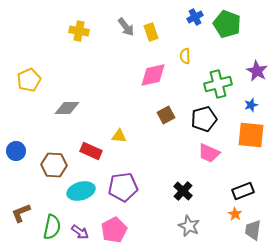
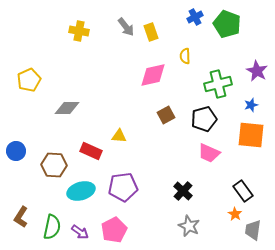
black rectangle: rotated 75 degrees clockwise
brown L-shape: moved 4 px down; rotated 35 degrees counterclockwise
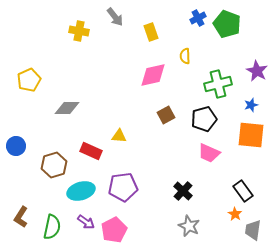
blue cross: moved 3 px right, 1 px down
gray arrow: moved 11 px left, 10 px up
blue circle: moved 5 px up
brown hexagon: rotated 20 degrees counterclockwise
purple arrow: moved 6 px right, 10 px up
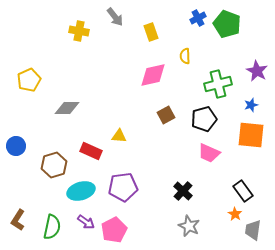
brown L-shape: moved 3 px left, 3 px down
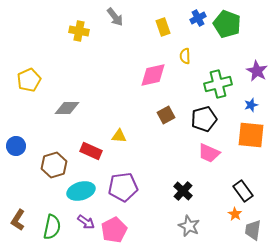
yellow rectangle: moved 12 px right, 5 px up
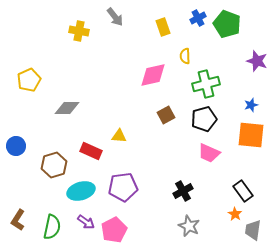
purple star: moved 10 px up; rotated 10 degrees counterclockwise
green cross: moved 12 px left
black cross: rotated 18 degrees clockwise
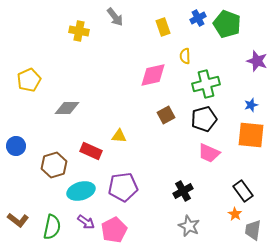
brown L-shape: rotated 85 degrees counterclockwise
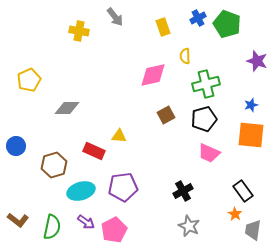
red rectangle: moved 3 px right
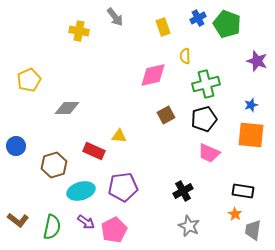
black rectangle: rotated 45 degrees counterclockwise
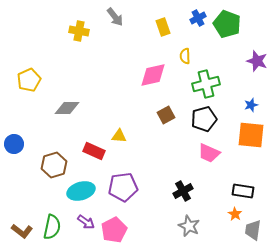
blue circle: moved 2 px left, 2 px up
brown L-shape: moved 4 px right, 11 px down
